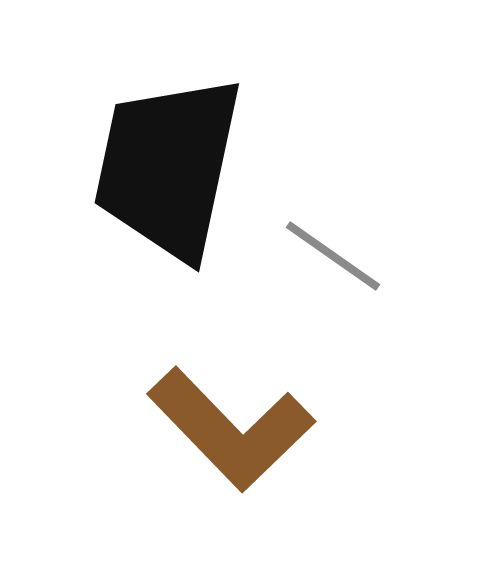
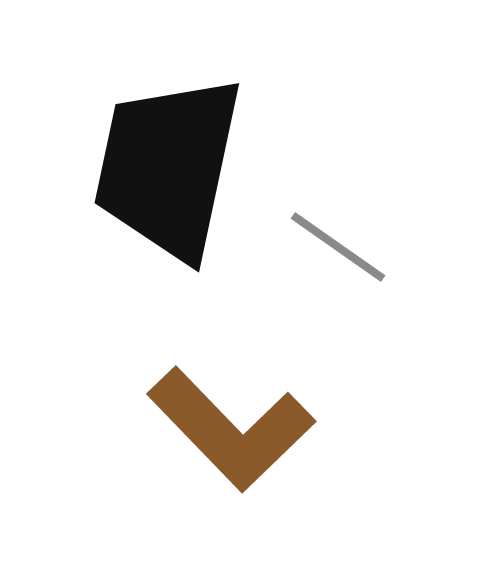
gray line: moved 5 px right, 9 px up
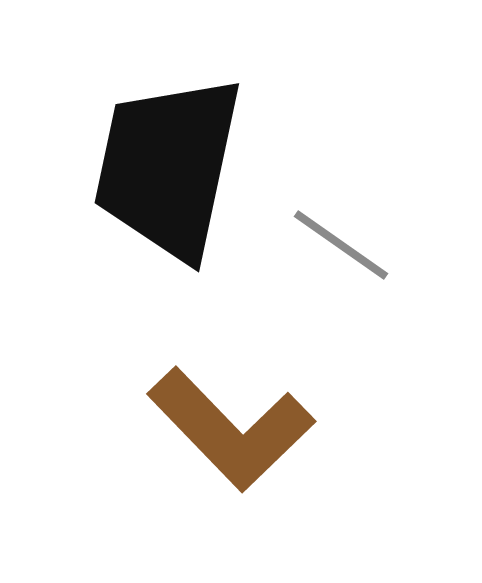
gray line: moved 3 px right, 2 px up
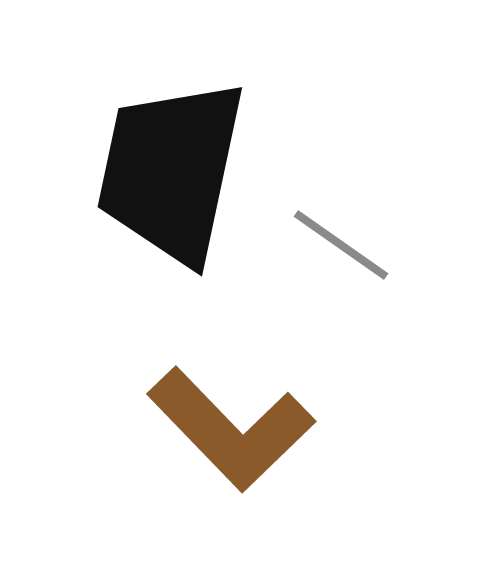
black trapezoid: moved 3 px right, 4 px down
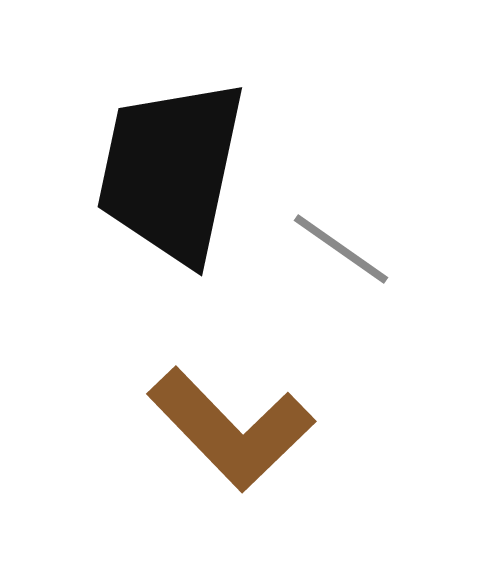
gray line: moved 4 px down
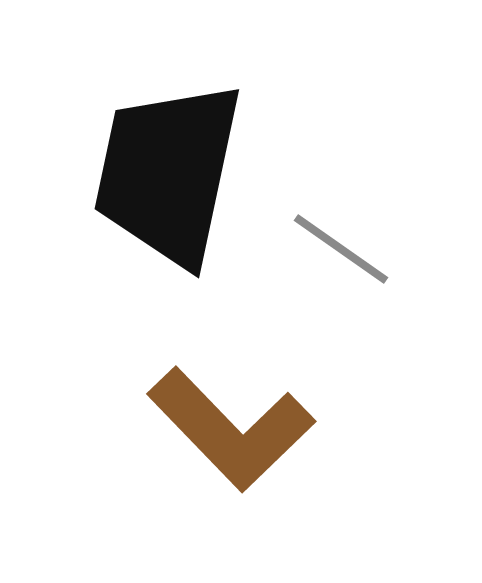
black trapezoid: moved 3 px left, 2 px down
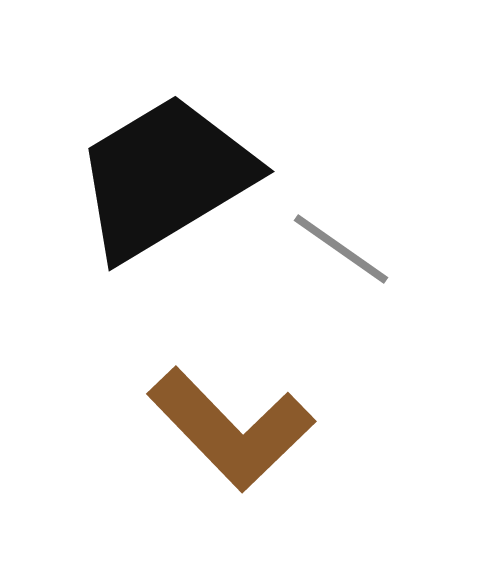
black trapezoid: moved 3 px left, 4 px down; rotated 47 degrees clockwise
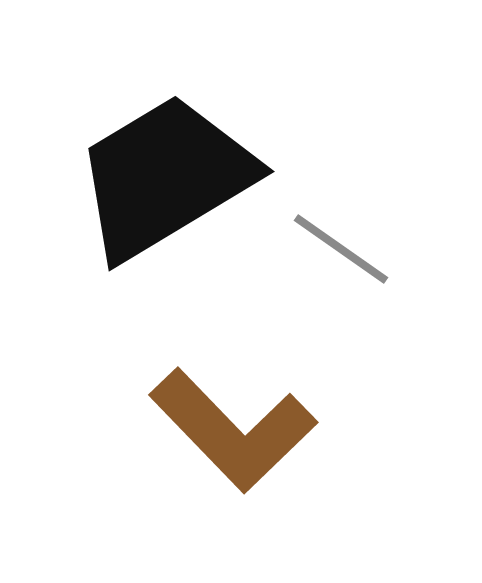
brown L-shape: moved 2 px right, 1 px down
